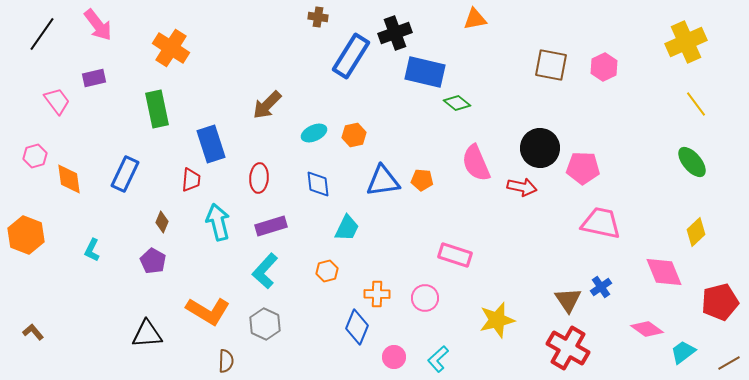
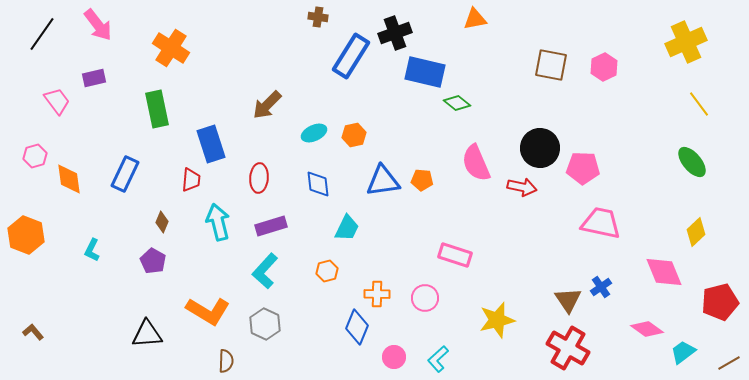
yellow line at (696, 104): moved 3 px right
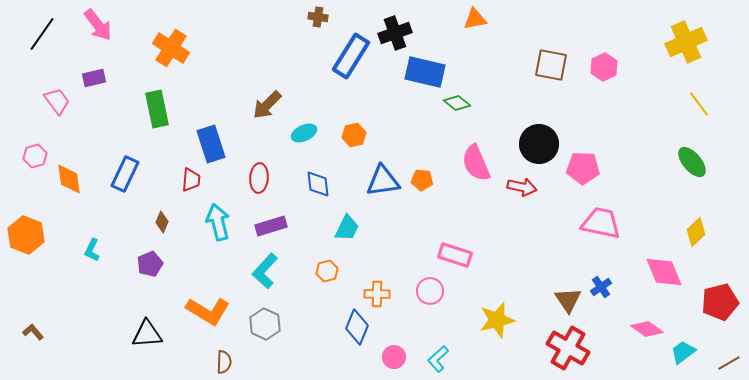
cyan ellipse at (314, 133): moved 10 px left
black circle at (540, 148): moved 1 px left, 4 px up
purple pentagon at (153, 261): moved 3 px left, 3 px down; rotated 20 degrees clockwise
pink circle at (425, 298): moved 5 px right, 7 px up
brown semicircle at (226, 361): moved 2 px left, 1 px down
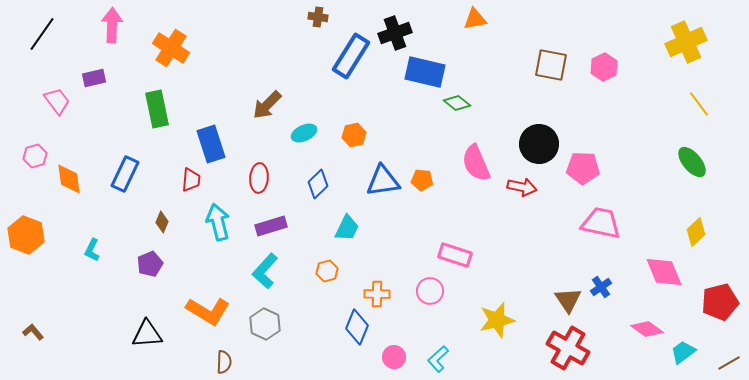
pink arrow at (98, 25): moved 14 px right; rotated 140 degrees counterclockwise
blue diamond at (318, 184): rotated 52 degrees clockwise
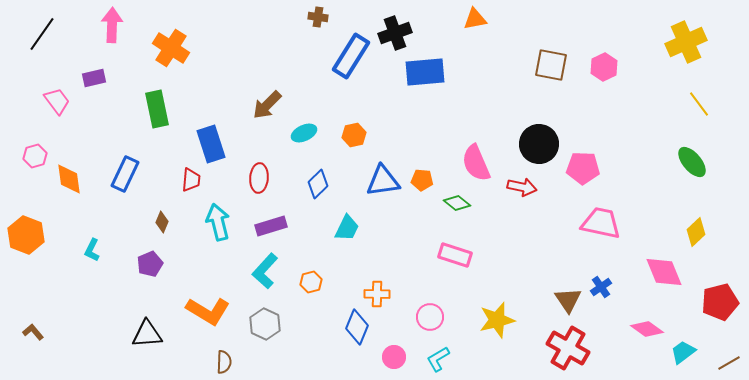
blue rectangle at (425, 72): rotated 18 degrees counterclockwise
green diamond at (457, 103): moved 100 px down
orange hexagon at (327, 271): moved 16 px left, 11 px down
pink circle at (430, 291): moved 26 px down
cyan L-shape at (438, 359): rotated 12 degrees clockwise
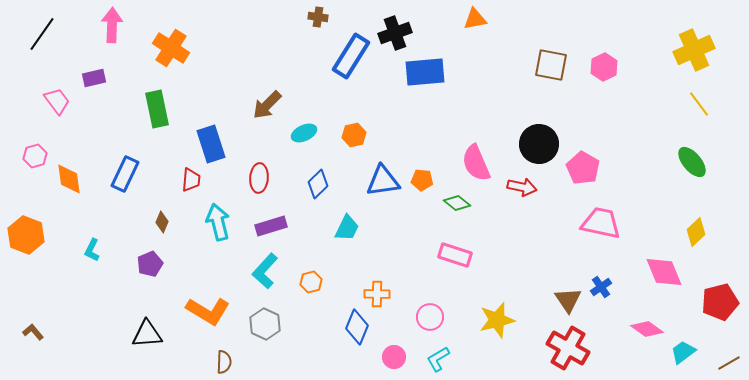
yellow cross at (686, 42): moved 8 px right, 8 px down
pink pentagon at (583, 168): rotated 28 degrees clockwise
